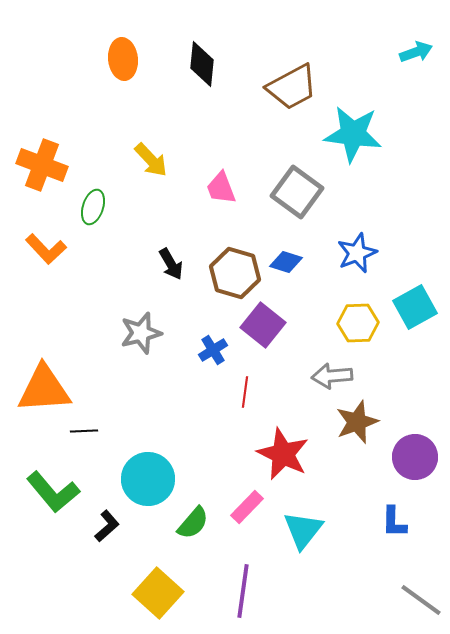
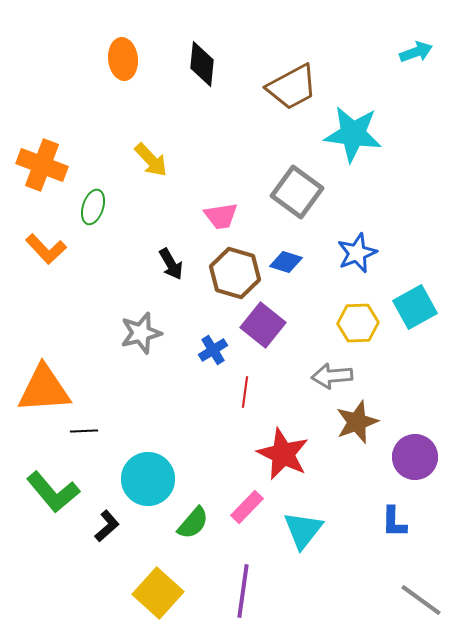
pink trapezoid: moved 28 px down; rotated 78 degrees counterclockwise
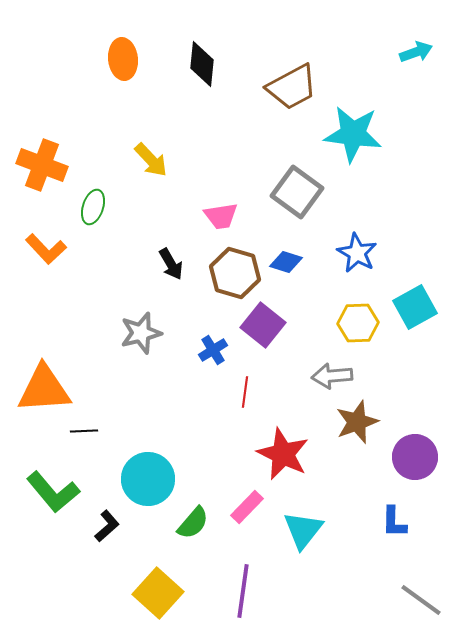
blue star: rotated 21 degrees counterclockwise
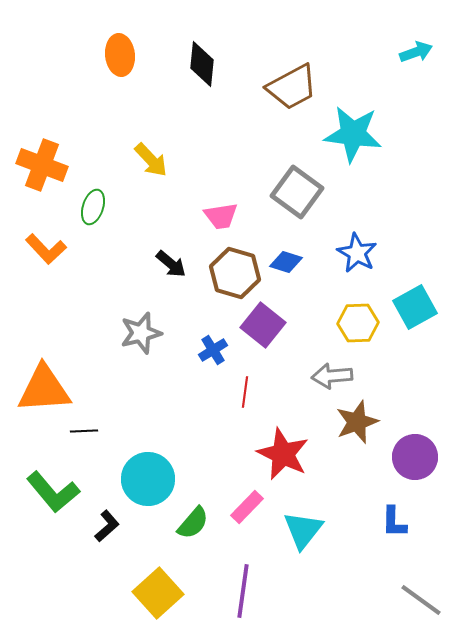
orange ellipse: moved 3 px left, 4 px up
black arrow: rotated 20 degrees counterclockwise
yellow square: rotated 6 degrees clockwise
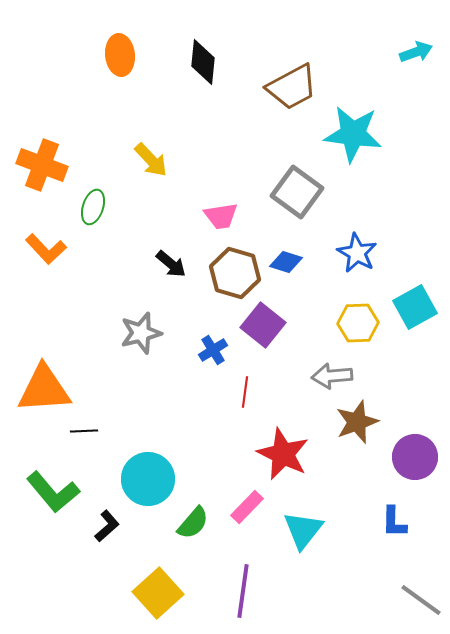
black diamond: moved 1 px right, 2 px up
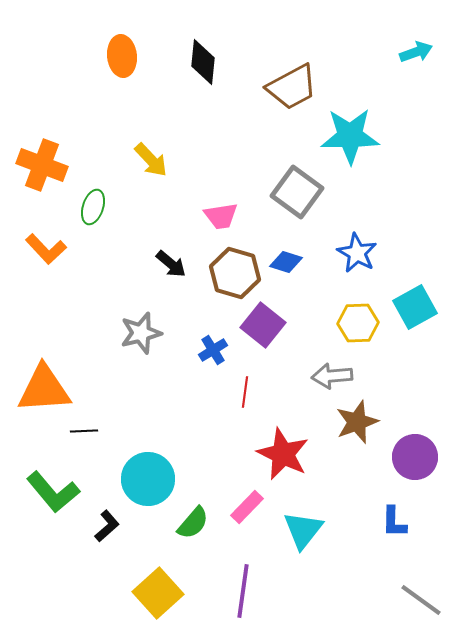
orange ellipse: moved 2 px right, 1 px down
cyan star: moved 3 px left, 2 px down; rotated 8 degrees counterclockwise
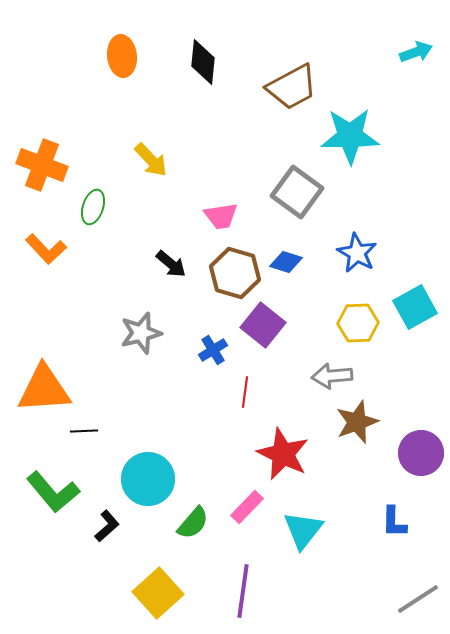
purple circle: moved 6 px right, 4 px up
gray line: moved 3 px left, 1 px up; rotated 69 degrees counterclockwise
